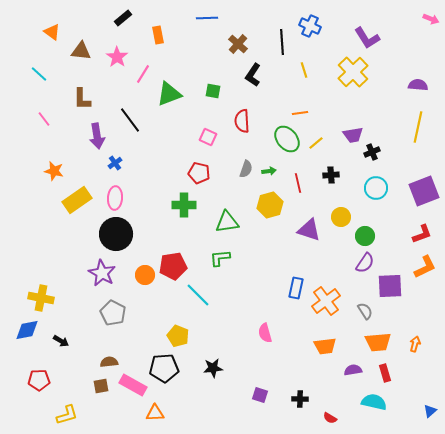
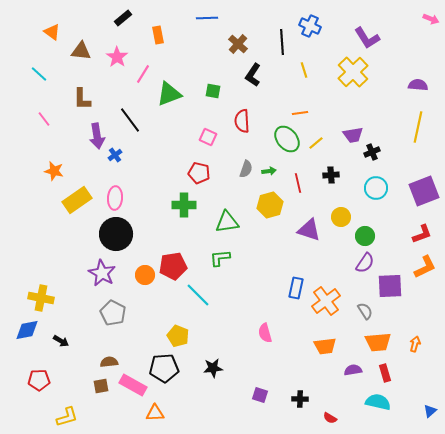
blue cross at (115, 163): moved 8 px up
cyan semicircle at (374, 402): moved 4 px right
yellow L-shape at (67, 415): moved 2 px down
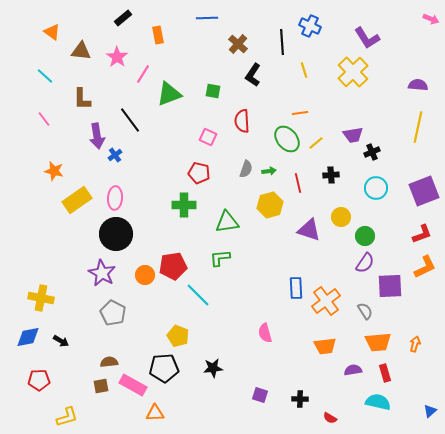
cyan line at (39, 74): moved 6 px right, 2 px down
blue rectangle at (296, 288): rotated 15 degrees counterclockwise
blue diamond at (27, 330): moved 1 px right, 7 px down
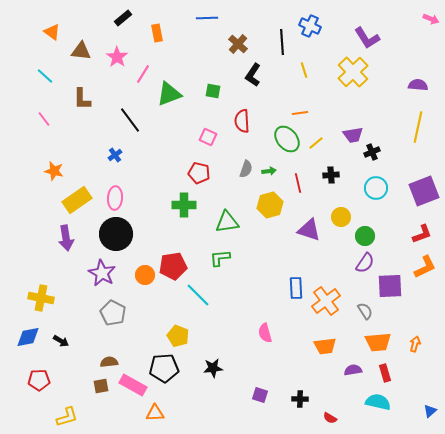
orange rectangle at (158, 35): moved 1 px left, 2 px up
purple arrow at (97, 136): moved 31 px left, 102 px down
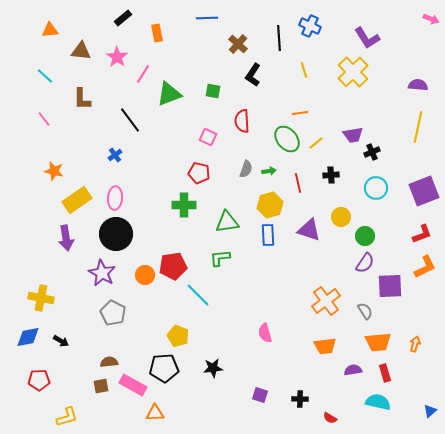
orange triangle at (52, 32): moved 2 px left, 2 px up; rotated 42 degrees counterclockwise
black line at (282, 42): moved 3 px left, 4 px up
blue rectangle at (296, 288): moved 28 px left, 53 px up
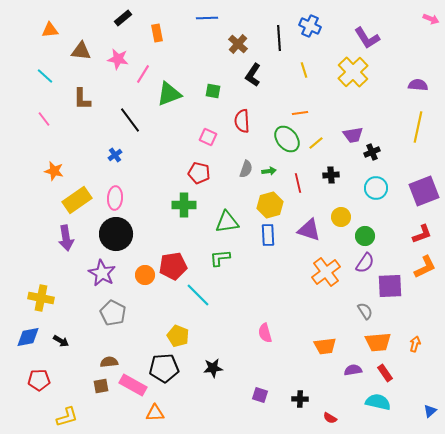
pink star at (117, 57): moved 1 px right, 2 px down; rotated 25 degrees counterclockwise
orange cross at (326, 301): moved 29 px up
red rectangle at (385, 373): rotated 18 degrees counterclockwise
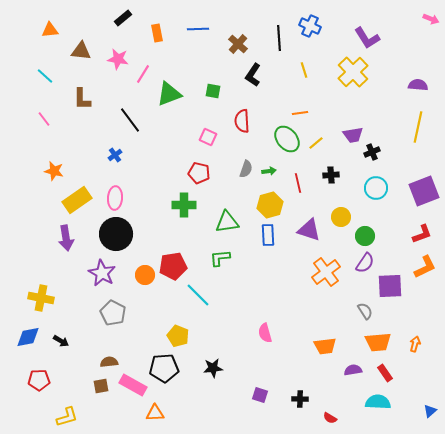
blue line at (207, 18): moved 9 px left, 11 px down
cyan semicircle at (378, 402): rotated 10 degrees counterclockwise
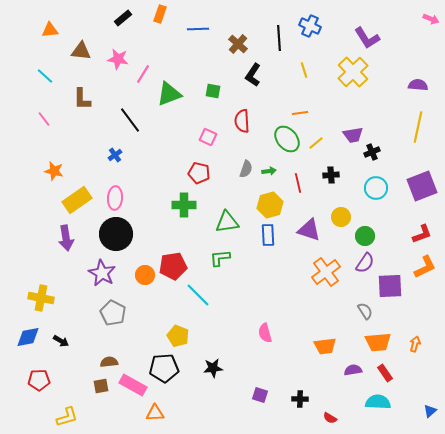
orange rectangle at (157, 33): moved 3 px right, 19 px up; rotated 30 degrees clockwise
purple square at (424, 191): moved 2 px left, 5 px up
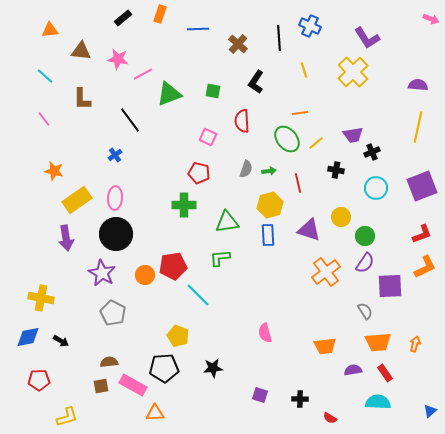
pink line at (143, 74): rotated 30 degrees clockwise
black L-shape at (253, 75): moved 3 px right, 7 px down
black cross at (331, 175): moved 5 px right, 5 px up; rotated 14 degrees clockwise
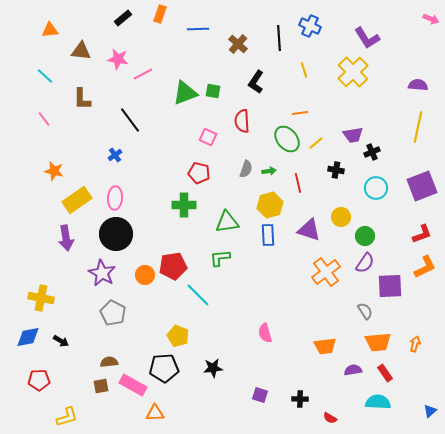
green triangle at (169, 94): moved 16 px right, 1 px up
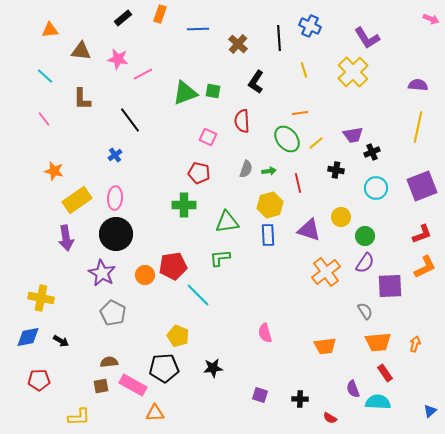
purple semicircle at (353, 370): moved 19 px down; rotated 102 degrees counterclockwise
yellow L-shape at (67, 417): moved 12 px right; rotated 15 degrees clockwise
